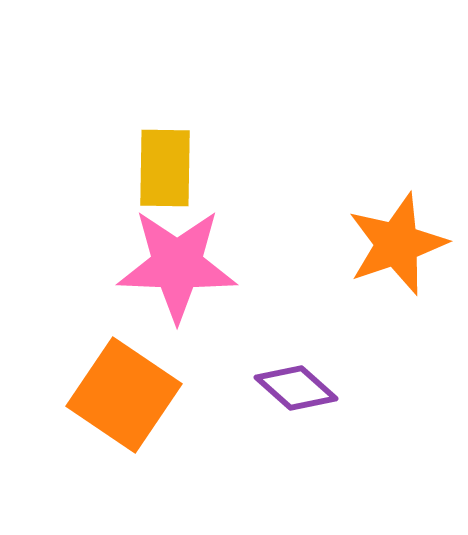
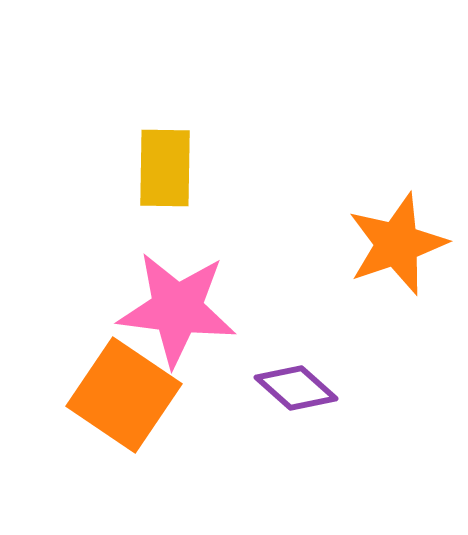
pink star: moved 44 px down; rotated 5 degrees clockwise
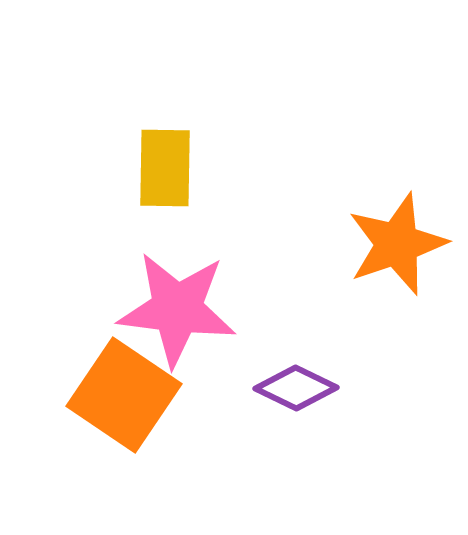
purple diamond: rotated 16 degrees counterclockwise
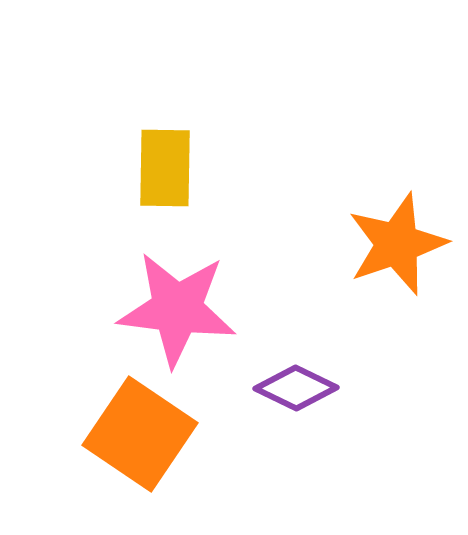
orange square: moved 16 px right, 39 px down
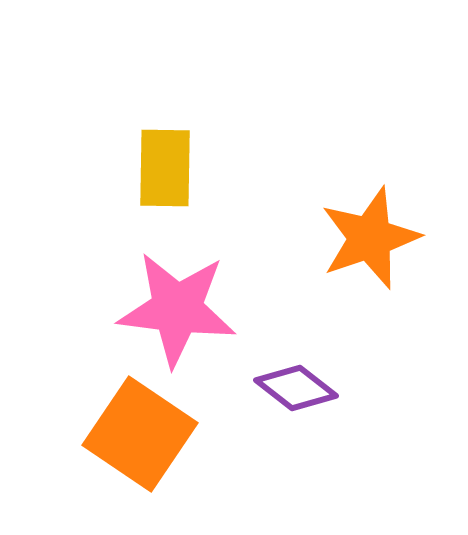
orange star: moved 27 px left, 6 px up
purple diamond: rotated 12 degrees clockwise
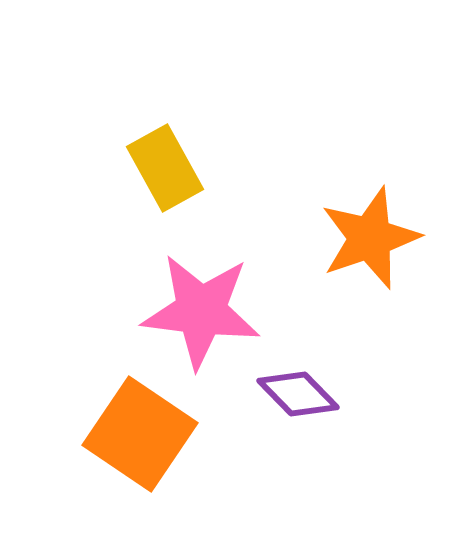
yellow rectangle: rotated 30 degrees counterclockwise
pink star: moved 24 px right, 2 px down
purple diamond: moved 2 px right, 6 px down; rotated 8 degrees clockwise
